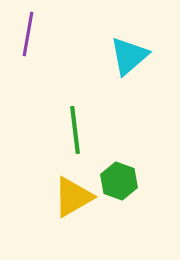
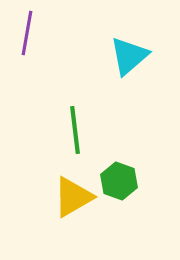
purple line: moved 1 px left, 1 px up
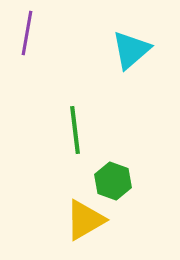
cyan triangle: moved 2 px right, 6 px up
green hexagon: moved 6 px left
yellow triangle: moved 12 px right, 23 px down
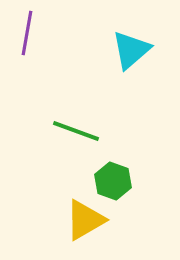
green line: moved 1 px right, 1 px down; rotated 63 degrees counterclockwise
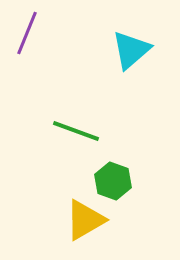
purple line: rotated 12 degrees clockwise
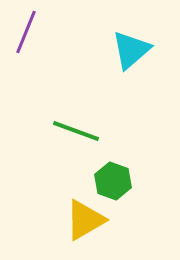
purple line: moved 1 px left, 1 px up
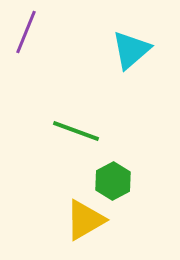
green hexagon: rotated 12 degrees clockwise
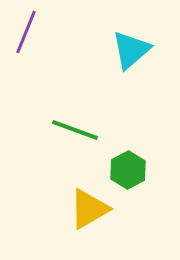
green line: moved 1 px left, 1 px up
green hexagon: moved 15 px right, 11 px up
yellow triangle: moved 4 px right, 11 px up
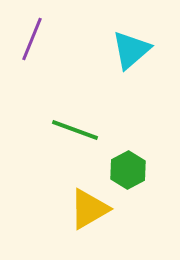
purple line: moved 6 px right, 7 px down
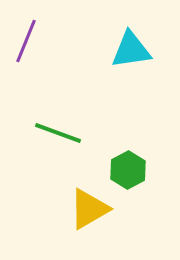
purple line: moved 6 px left, 2 px down
cyan triangle: rotated 33 degrees clockwise
green line: moved 17 px left, 3 px down
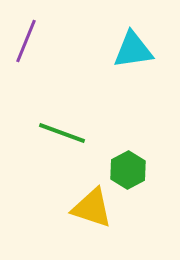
cyan triangle: moved 2 px right
green line: moved 4 px right
yellow triangle: moved 3 px right, 1 px up; rotated 48 degrees clockwise
